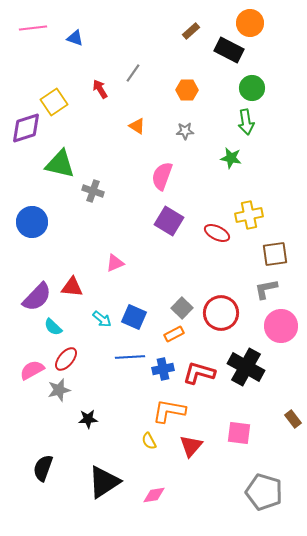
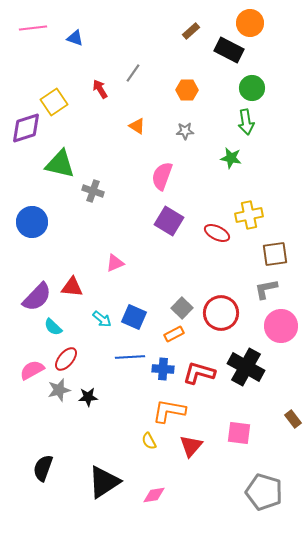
blue cross at (163, 369): rotated 15 degrees clockwise
black star at (88, 419): moved 22 px up
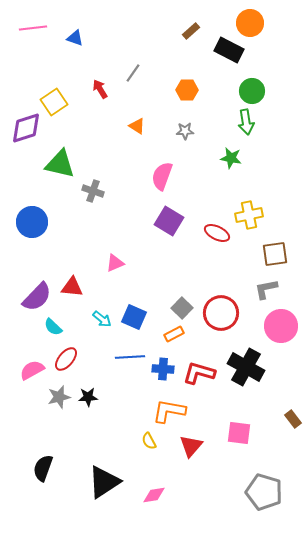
green circle at (252, 88): moved 3 px down
gray star at (59, 390): moved 7 px down
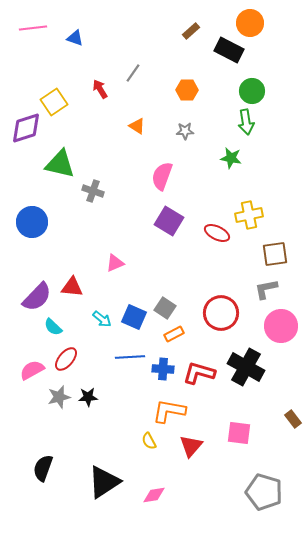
gray square at (182, 308): moved 17 px left; rotated 10 degrees counterclockwise
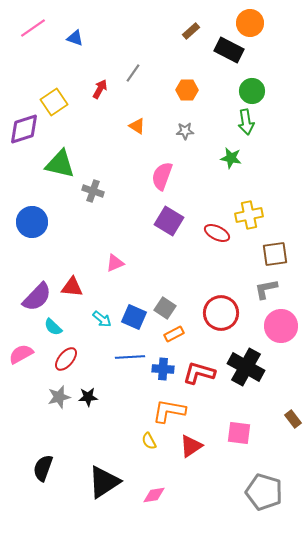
pink line at (33, 28): rotated 28 degrees counterclockwise
red arrow at (100, 89): rotated 60 degrees clockwise
purple diamond at (26, 128): moved 2 px left, 1 px down
pink semicircle at (32, 370): moved 11 px left, 16 px up
red triangle at (191, 446): rotated 15 degrees clockwise
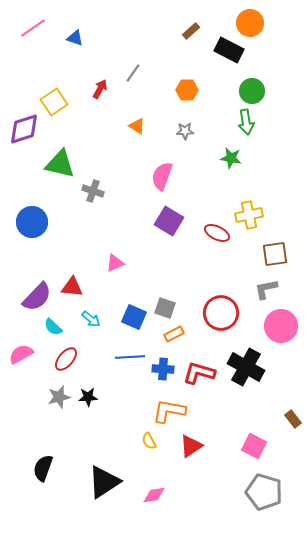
gray square at (165, 308): rotated 15 degrees counterclockwise
cyan arrow at (102, 319): moved 11 px left
pink square at (239, 433): moved 15 px right, 13 px down; rotated 20 degrees clockwise
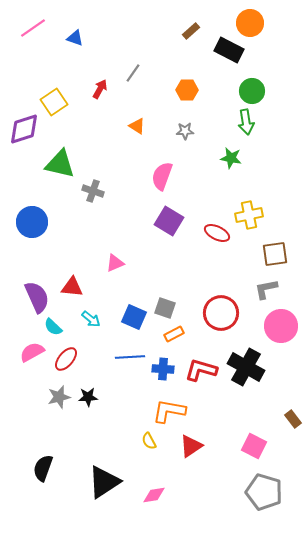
purple semicircle at (37, 297): rotated 68 degrees counterclockwise
pink semicircle at (21, 354): moved 11 px right, 2 px up
red L-shape at (199, 373): moved 2 px right, 3 px up
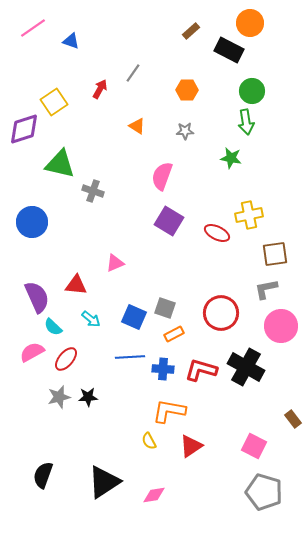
blue triangle at (75, 38): moved 4 px left, 3 px down
red triangle at (72, 287): moved 4 px right, 2 px up
black semicircle at (43, 468): moved 7 px down
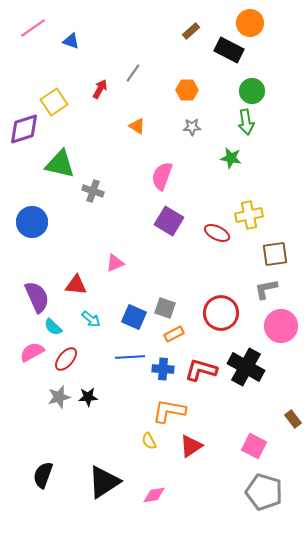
gray star at (185, 131): moved 7 px right, 4 px up
